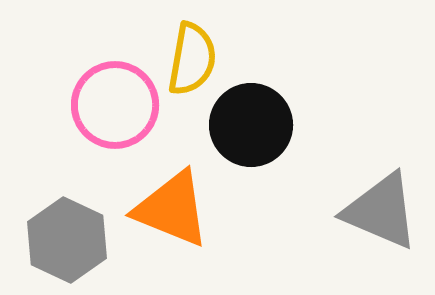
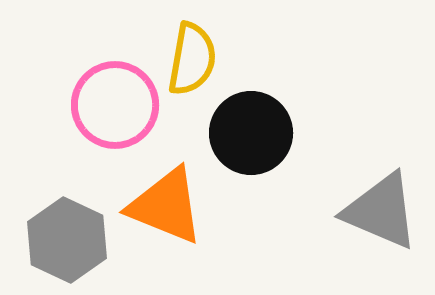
black circle: moved 8 px down
orange triangle: moved 6 px left, 3 px up
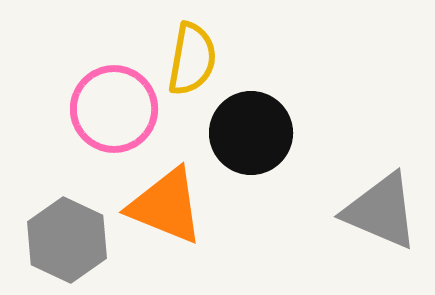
pink circle: moved 1 px left, 4 px down
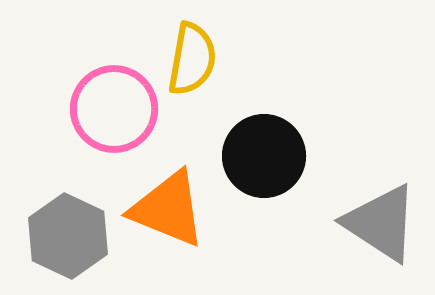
black circle: moved 13 px right, 23 px down
orange triangle: moved 2 px right, 3 px down
gray triangle: moved 12 px down; rotated 10 degrees clockwise
gray hexagon: moved 1 px right, 4 px up
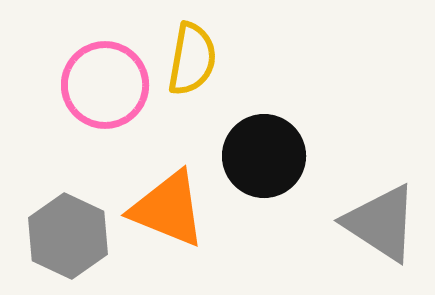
pink circle: moved 9 px left, 24 px up
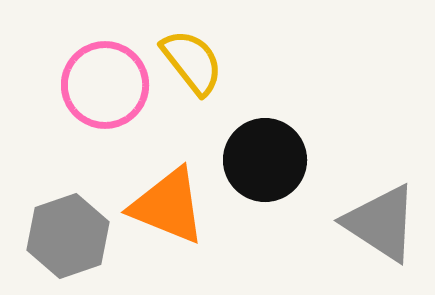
yellow semicircle: moved 3 px down; rotated 48 degrees counterclockwise
black circle: moved 1 px right, 4 px down
orange triangle: moved 3 px up
gray hexagon: rotated 16 degrees clockwise
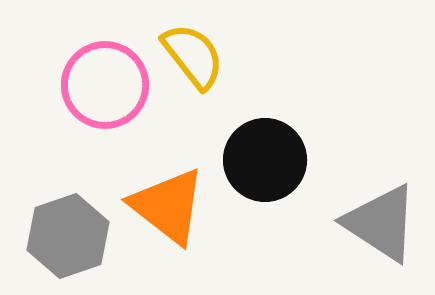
yellow semicircle: moved 1 px right, 6 px up
orange triangle: rotated 16 degrees clockwise
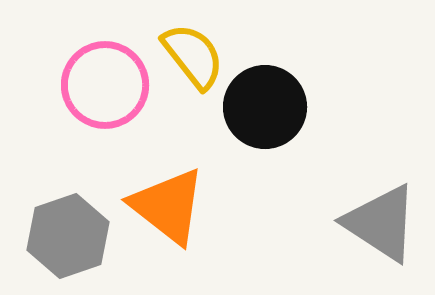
black circle: moved 53 px up
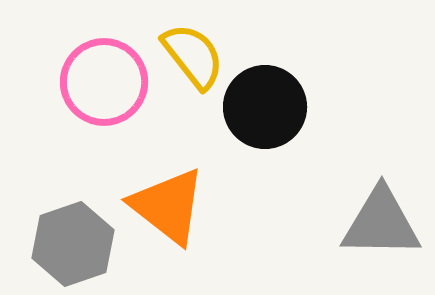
pink circle: moved 1 px left, 3 px up
gray triangle: rotated 32 degrees counterclockwise
gray hexagon: moved 5 px right, 8 px down
